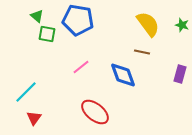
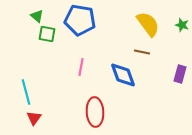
blue pentagon: moved 2 px right
pink line: rotated 42 degrees counterclockwise
cyan line: rotated 60 degrees counterclockwise
red ellipse: rotated 48 degrees clockwise
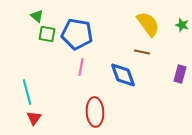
blue pentagon: moved 3 px left, 14 px down
cyan line: moved 1 px right
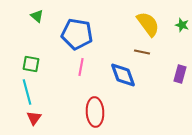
green square: moved 16 px left, 30 px down
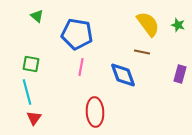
green star: moved 4 px left
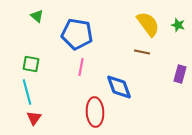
blue diamond: moved 4 px left, 12 px down
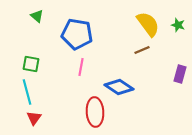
brown line: moved 2 px up; rotated 35 degrees counterclockwise
blue diamond: rotated 36 degrees counterclockwise
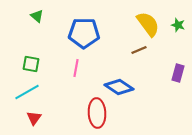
blue pentagon: moved 7 px right, 1 px up; rotated 8 degrees counterclockwise
brown line: moved 3 px left
pink line: moved 5 px left, 1 px down
purple rectangle: moved 2 px left, 1 px up
cyan line: rotated 75 degrees clockwise
red ellipse: moved 2 px right, 1 px down
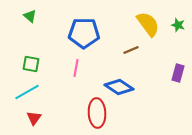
green triangle: moved 7 px left
brown line: moved 8 px left
